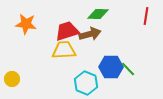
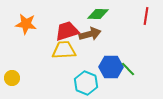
yellow circle: moved 1 px up
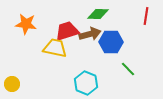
yellow trapezoid: moved 9 px left, 2 px up; rotated 15 degrees clockwise
blue hexagon: moved 25 px up
yellow circle: moved 6 px down
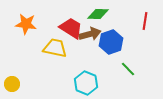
red line: moved 1 px left, 5 px down
red trapezoid: moved 4 px right, 3 px up; rotated 50 degrees clockwise
blue hexagon: rotated 20 degrees counterclockwise
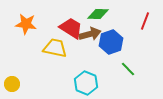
red line: rotated 12 degrees clockwise
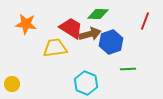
yellow trapezoid: rotated 20 degrees counterclockwise
green line: rotated 49 degrees counterclockwise
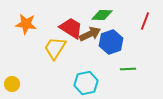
green diamond: moved 4 px right, 1 px down
brown arrow: rotated 10 degrees counterclockwise
yellow trapezoid: rotated 50 degrees counterclockwise
cyan hexagon: rotated 25 degrees clockwise
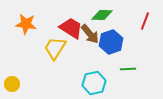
brown arrow: rotated 75 degrees clockwise
cyan hexagon: moved 8 px right
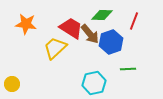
red line: moved 11 px left
yellow trapezoid: rotated 15 degrees clockwise
